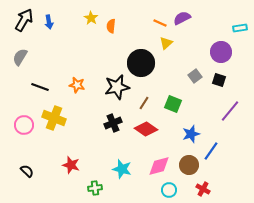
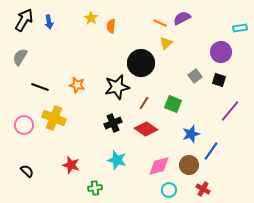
cyan star: moved 5 px left, 9 px up
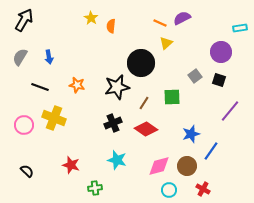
blue arrow: moved 35 px down
green square: moved 1 px left, 7 px up; rotated 24 degrees counterclockwise
brown circle: moved 2 px left, 1 px down
